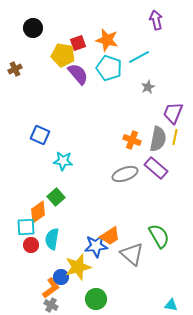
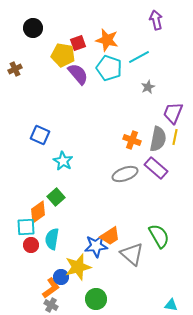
cyan star: rotated 24 degrees clockwise
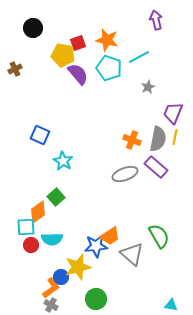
purple rectangle: moved 1 px up
cyan semicircle: rotated 100 degrees counterclockwise
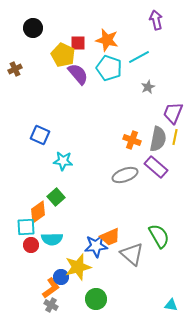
red square: rotated 21 degrees clockwise
yellow pentagon: rotated 15 degrees clockwise
cyan star: rotated 24 degrees counterclockwise
gray ellipse: moved 1 px down
orange trapezoid: moved 1 px down; rotated 10 degrees clockwise
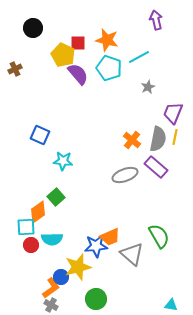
orange cross: rotated 18 degrees clockwise
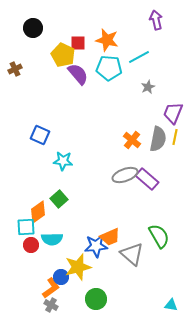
cyan pentagon: rotated 15 degrees counterclockwise
purple rectangle: moved 9 px left, 12 px down
green square: moved 3 px right, 2 px down
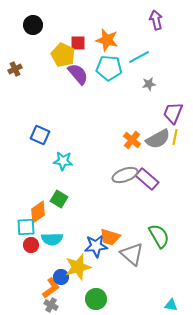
black circle: moved 3 px up
gray star: moved 1 px right, 3 px up; rotated 16 degrees clockwise
gray semicircle: rotated 50 degrees clockwise
green square: rotated 18 degrees counterclockwise
orange trapezoid: rotated 40 degrees clockwise
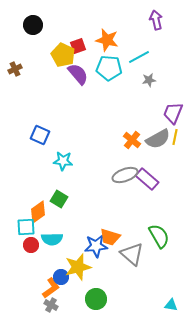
red square: moved 3 px down; rotated 21 degrees counterclockwise
gray star: moved 4 px up
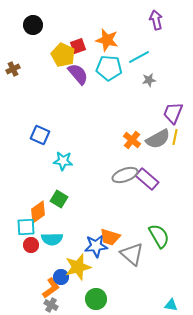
brown cross: moved 2 px left
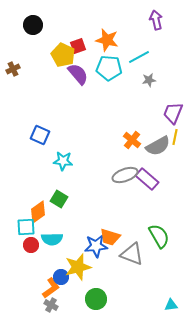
gray semicircle: moved 7 px down
gray triangle: rotated 20 degrees counterclockwise
cyan triangle: rotated 16 degrees counterclockwise
